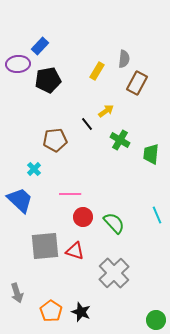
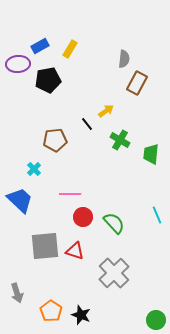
blue rectangle: rotated 18 degrees clockwise
yellow rectangle: moved 27 px left, 22 px up
black star: moved 3 px down
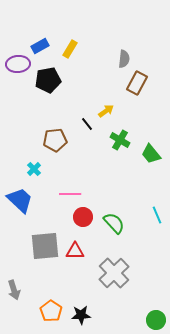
green trapezoid: rotated 45 degrees counterclockwise
red triangle: rotated 18 degrees counterclockwise
gray arrow: moved 3 px left, 3 px up
black star: rotated 24 degrees counterclockwise
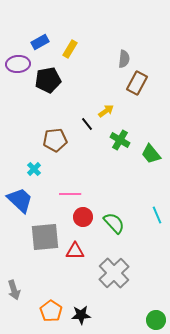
blue rectangle: moved 4 px up
gray square: moved 9 px up
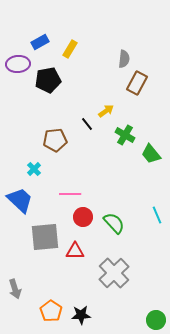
green cross: moved 5 px right, 5 px up
gray arrow: moved 1 px right, 1 px up
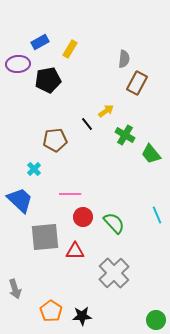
black star: moved 1 px right, 1 px down
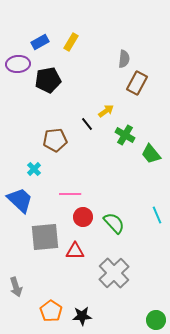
yellow rectangle: moved 1 px right, 7 px up
gray arrow: moved 1 px right, 2 px up
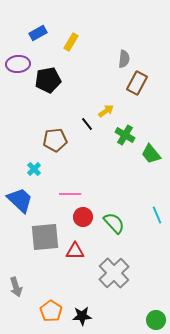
blue rectangle: moved 2 px left, 9 px up
